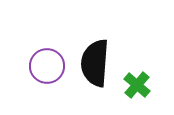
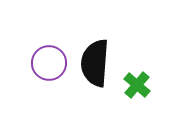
purple circle: moved 2 px right, 3 px up
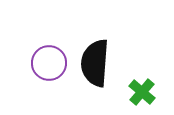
green cross: moved 5 px right, 7 px down
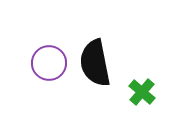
black semicircle: rotated 15 degrees counterclockwise
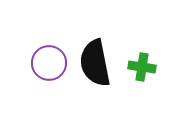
green cross: moved 25 px up; rotated 32 degrees counterclockwise
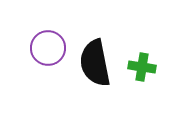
purple circle: moved 1 px left, 15 px up
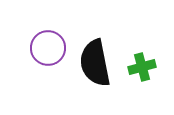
green cross: rotated 24 degrees counterclockwise
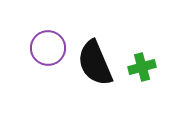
black semicircle: rotated 12 degrees counterclockwise
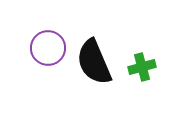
black semicircle: moved 1 px left, 1 px up
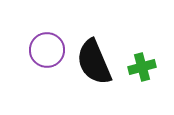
purple circle: moved 1 px left, 2 px down
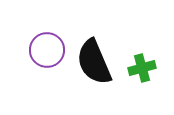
green cross: moved 1 px down
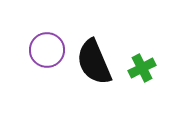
green cross: rotated 12 degrees counterclockwise
